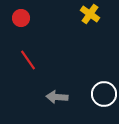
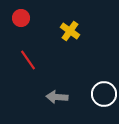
yellow cross: moved 20 px left, 17 px down
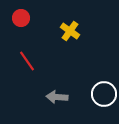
red line: moved 1 px left, 1 px down
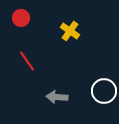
white circle: moved 3 px up
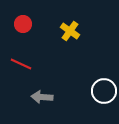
red circle: moved 2 px right, 6 px down
red line: moved 6 px left, 3 px down; rotated 30 degrees counterclockwise
gray arrow: moved 15 px left
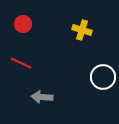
yellow cross: moved 12 px right, 1 px up; rotated 18 degrees counterclockwise
red line: moved 1 px up
white circle: moved 1 px left, 14 px up
